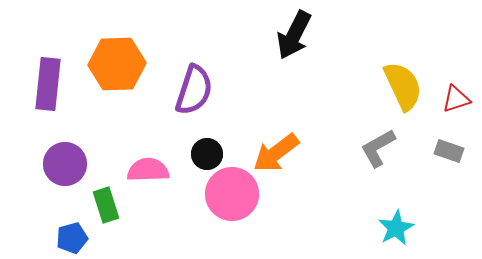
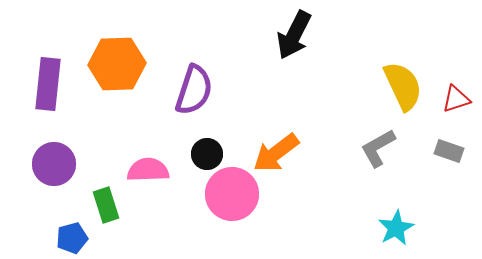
purple circle: moved 11 px left
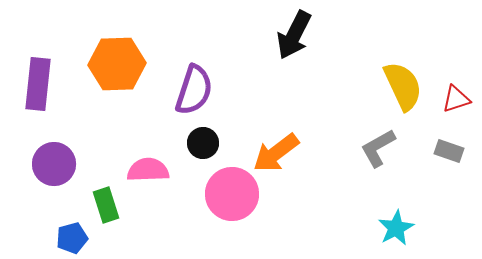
purple rectangle: moved 10 px left
black circle: moved 4 px left, 11 px up
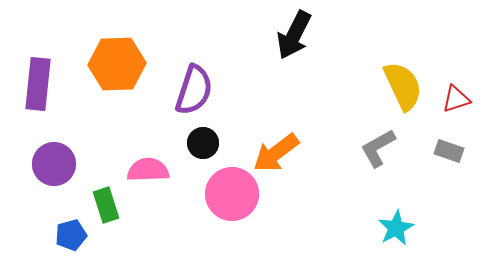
blue pentagon: moved 1 px left, 3 px up
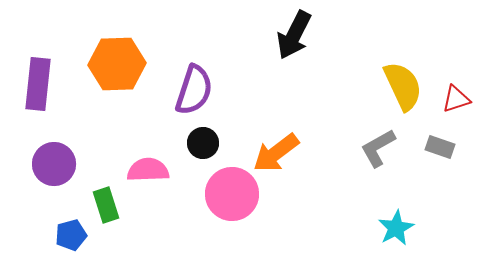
gray rectangle: moved 9 px left, 4 px up
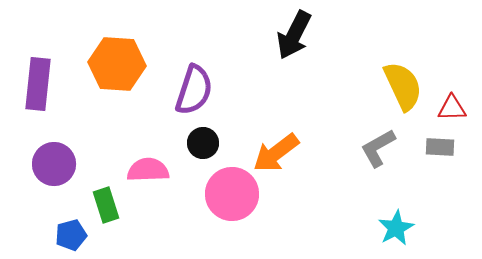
orange hexagon: rotated 6 degrees clockwise
red triangle: moved 4 px left, 9 px down; rotated 16 degrees clockwise
gray rectangle: rotated 16 degrees counterclockwise
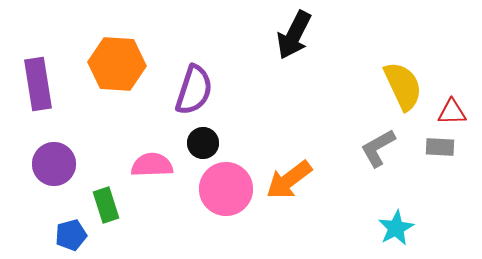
purple rectangle: rotated 15 degrees counterclockwise
red triangle: moved 4 px down
orange arrow: moved 13 px right, 27 px down
pink semicircle: moved 4 px right, 5 px up
pink circle: moved 6 px left, 5 px up
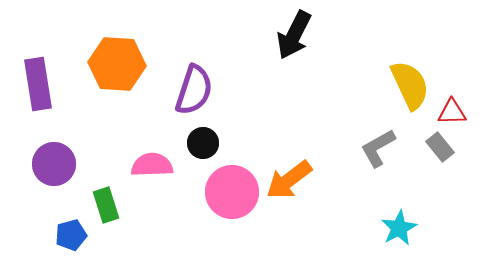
yellow semicircle: moved 7 px right, 1 px up
gray rectangle: rotated 48 degrees clockwise
pink circle: moved 6 px right, 3 px down
cyan star: moved 3 px right
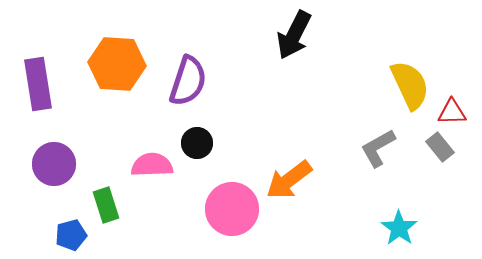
purple semicircle: moved 6 px left, 9 px up
black circle: moved 6 px left
pink circle: moved 17 px down
cyan star: rotated 9 degrees counterclockwise
